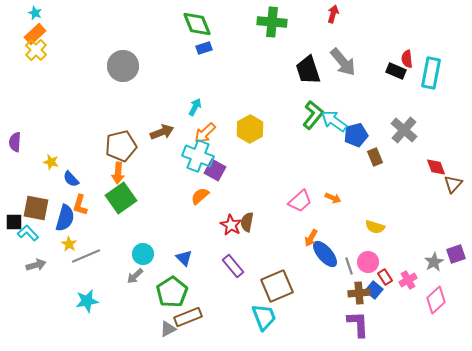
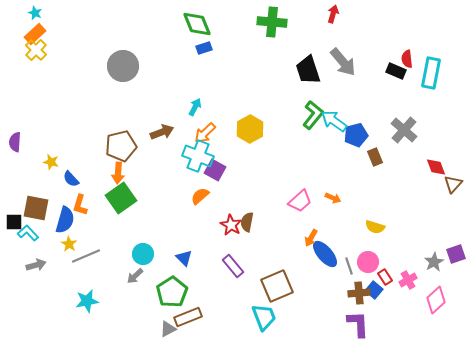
blue semicircle at (65, 218): moved 2 px down
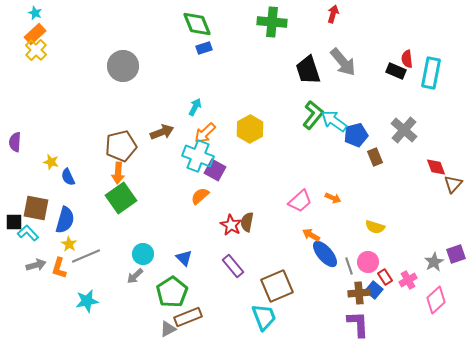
blue semicircle at (71, 179): moved 3 px left, 2 px up; rotated 18 degrees clockwise
orange L-shape at (80, 205): moved 21 px left, 63 px down
orange arrow at (311, 238): moved 3 px up; rotated 90 degrees clockwise
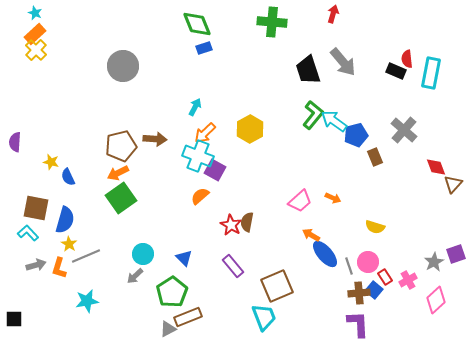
brown arrow at (162, 132): moved 7 px left, 7 px down; rotated 25 degrees clockwise
orange arrow at (118, 173): rotated 60 degrees clockwise
black square at (14, 222): moved 97 px down
